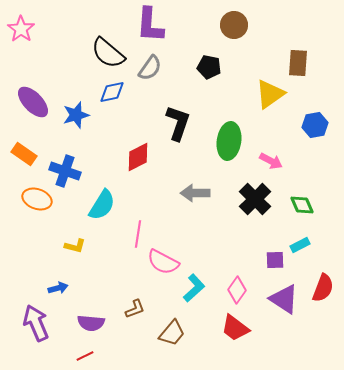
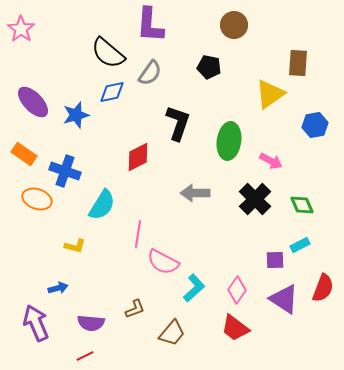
gray semicircle: moved 5 px down
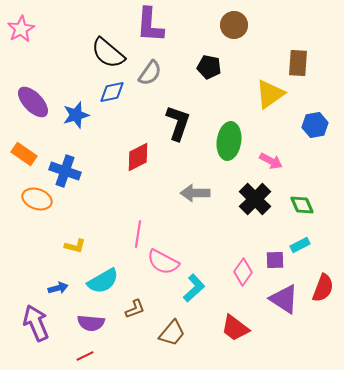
pink star: rotated 8 degrees clockwise
cyan semicircle: moved 1 px right, 76 px down; rotated 28 degrees clockwise
pink diamond: moved 6 px right, 18 px up
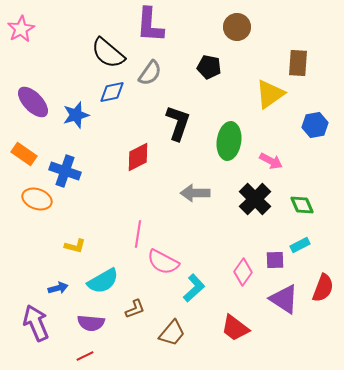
brown circle: moved 3 px right, 2 px down
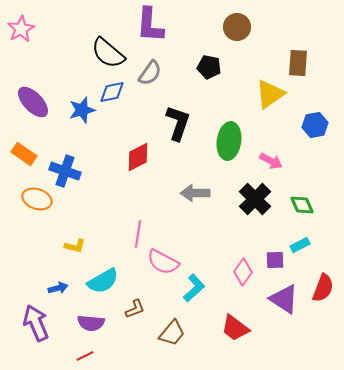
blue star: moved 6 px right, 5 px up
